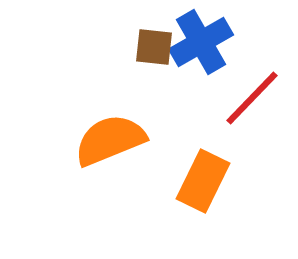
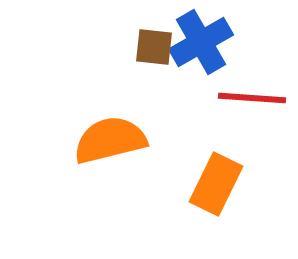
red line: rotated 50 degrees clockwise
orange semicircle: rotated 8 degrees clockwise
orange rectangle: moved 13 px right, 3 px down
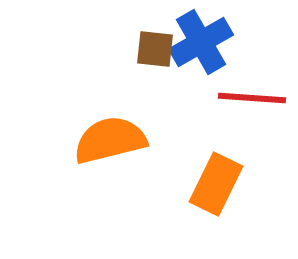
brown square: moved 1 px right, 2 px down
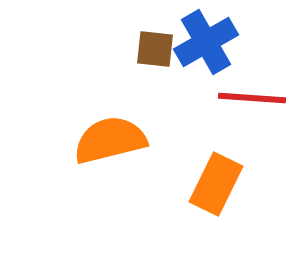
blue cross: moved 5 px right
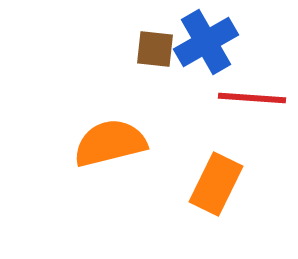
orange semicircle: moved 3 px down
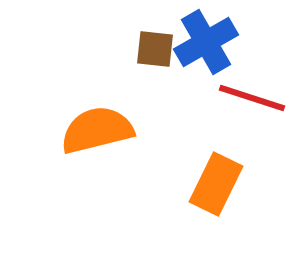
red line: rotated 14 degrees clockwise
orange semicircle: moved 13 px left, 13 px up
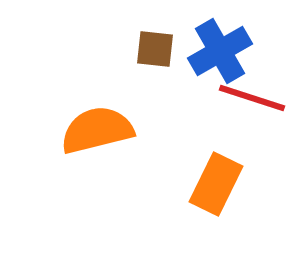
blue cross: moved 14 px right, 9 px down
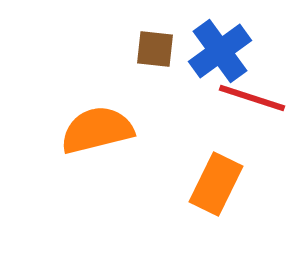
blue cross: rotated 6 degrees counterclockwise
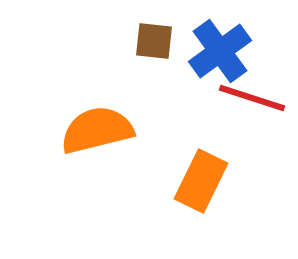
brown square: moved 1 px left, 8 px up
orange rectangle: moved 15 px left, 3 px up
